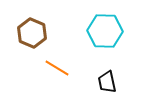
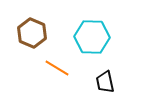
cyan hexagon: moved 13 px left, 6 px down
black trapezoid: moved 2 px left
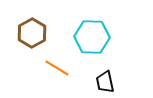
brown hexagon: rotated 8 degrees clockwise
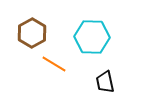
orange line: moved 3 px left, 4 px up
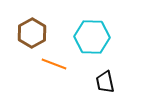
orange line: rotated 10 degrees counterclockwise
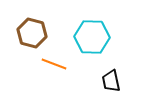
brown hexagon: rotated 16 degrees counterclockwise
black trapezoid: moved 6 px right, 1 px up
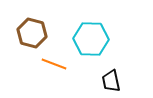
cyan hexagon: moved 1 px left, 2 px down
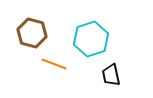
cyan hexagon: rotated 20 degrees counterclockwise
black trapezoid: moved 6 px up
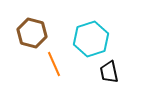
orange line: rotated 45 degrees clockwise
black trapezoid: moved 2 px left, 3 px up
